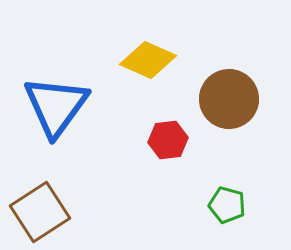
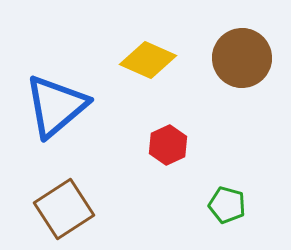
brown circle: moved 13 px right, 41 px up
blue triangle: rotated 14 degrees clockwise
red hexagon: moved 5 px down; rotated 18 degrees counterclockwise
brown square: moved 24 px right, 3 px up
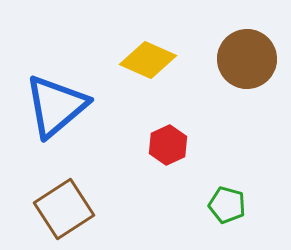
brown circle: moved 5 px right, 1 px down
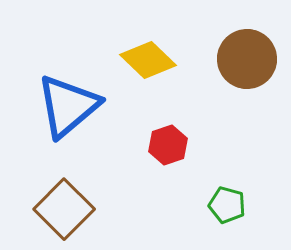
yellow diamond: rotated 20 degrees clockwise
blue triangle: moved 12 px right
red hexagon: rotated 6 degrees clockwise
brown square: rotated 12 degrees counterclockwise
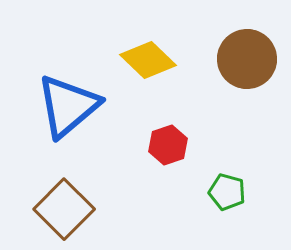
green pentagon: moved 13 px up
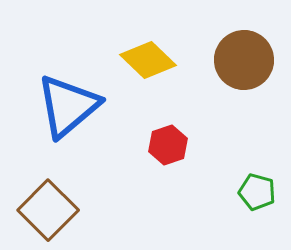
brown circle: moved 3 px left, 1 px down
green pentagon: moved 30 px right
brown square: moved 16 px left, 1 px down
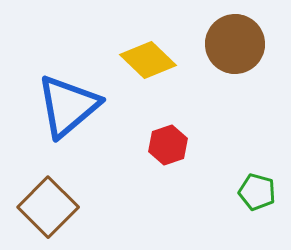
brown circle: moved 9 px left, 16 px up
brown square: moved 3 px up
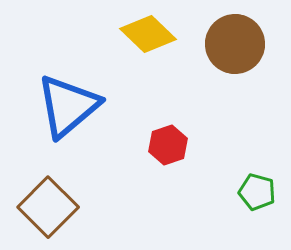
yellow diamond: moved 26 px up
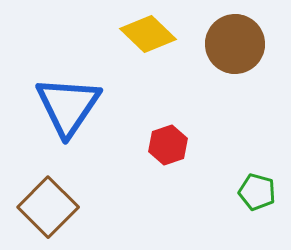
blue triangle: rotated 16 degrees counterclockwise
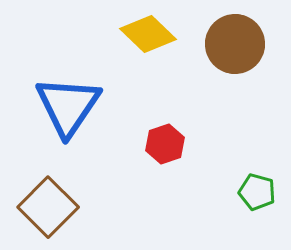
red hexagon: moved 3 px left, 1 px up
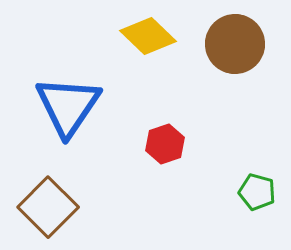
yellow diamond: moved 2 px down
